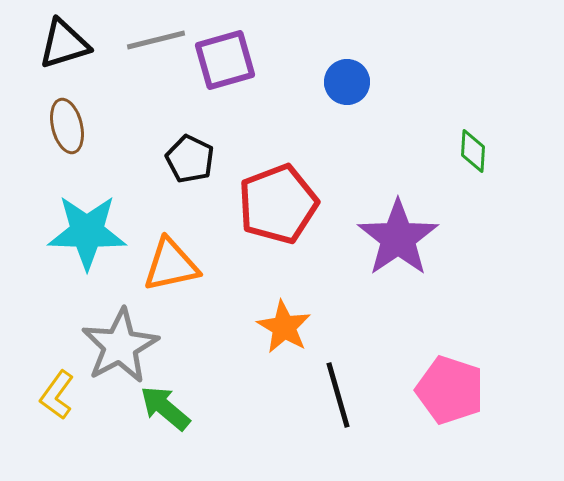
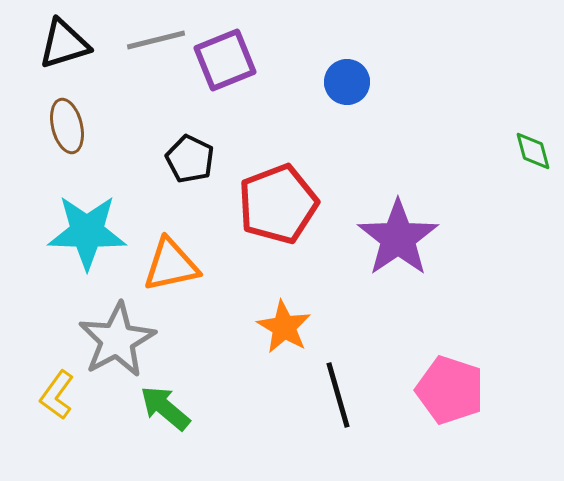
purple square: rotated 6 degrees counterclockwise
green diamond: moved 60 px right; rotated 18 degrees counterclockwise
gray star: moved 3 px left, 6 px up
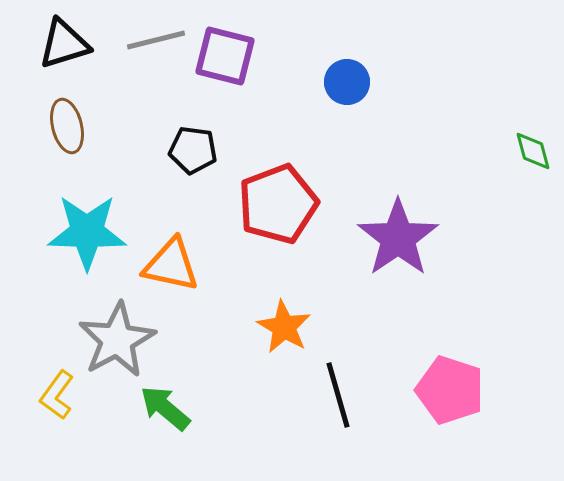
purple square: moved 4 px up; rotated 36 degrees clockwise
black pentagon: moved 3 px right, 9 px up; rotated 18 degrees counterclockwise
orange triangle: rotated 24 degrees clockwise
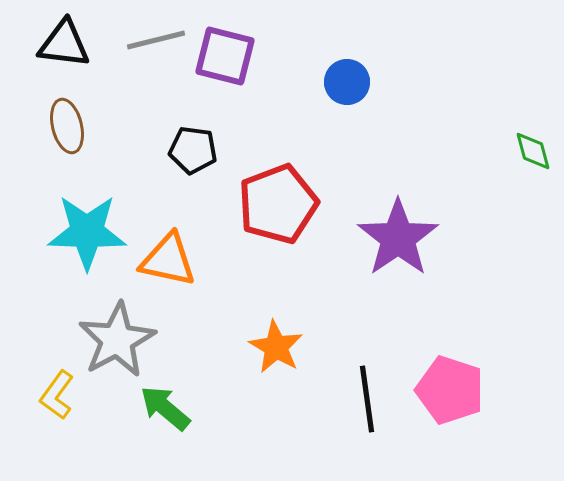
black triangle: rotated 24 degrees clockwise
orange triangle: moved 3 px left, 5 px up
orange star: moved 8 px left, 20 px down
black line: moved 29 px right, 4 px down; rotated 8 degrees clockwise
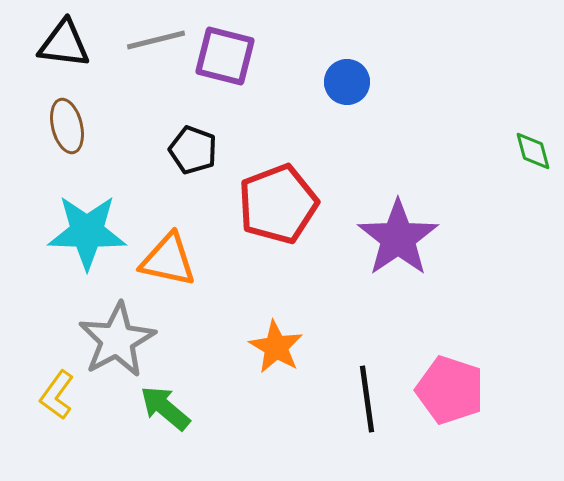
black pentagon: rotated 12 degrees clockwise
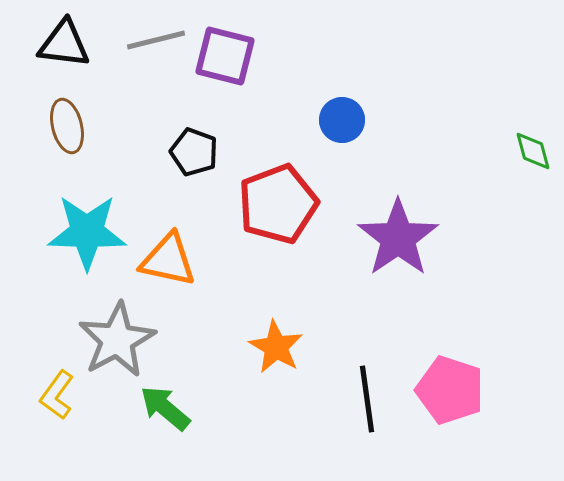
blue circle: moved 5 px left, 38 px down
black pentagon: moved 1 px right, 2 px down
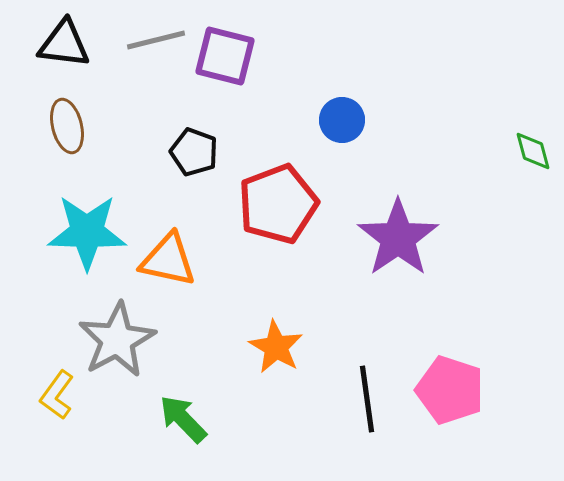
green arrow: moved 18 px right, 11 px down; rotated 6 degrees clockwise
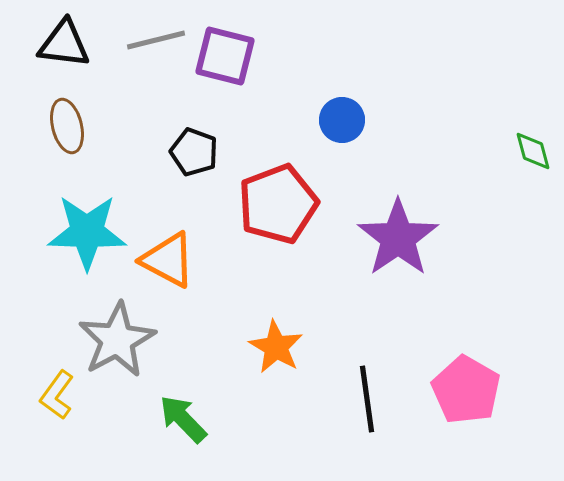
orange triangle: rotated 16 degrees clockwise
pink pentagon: moved 16 px right; rotated 12 degrees clockwise
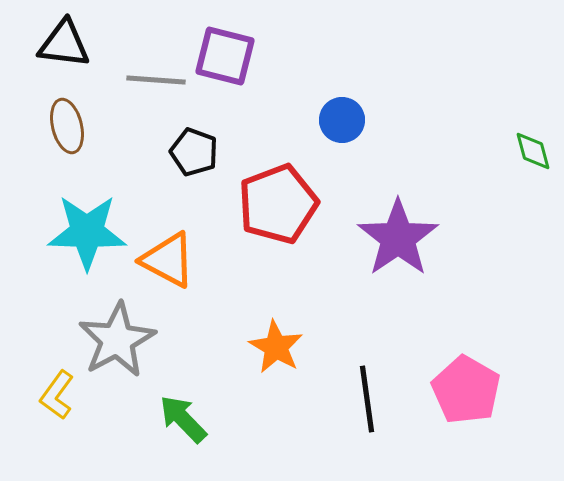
gray line: moved 40 px down; rotated 18 degrees clockwise
